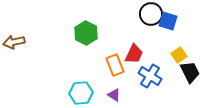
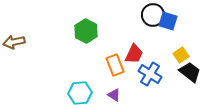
black circle: moved 2 px right, 1 px down
green hexagon: moved 2 px up
yellow square: moved 2 px right
black trapezoid: rotated 25 degrees counterclockwise
blue cross: moved 2 px up
cyan hexagon: moved 1 px left
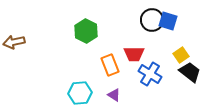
black circle: moved 1 px left, 5 px down
red trapezoid: rotated 65 degrees clockwise
orange rectangle: moved 5 px left
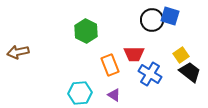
blue square: moved 2 px right, 5 px up
brown arrow: moved 4 px right, 10 px down
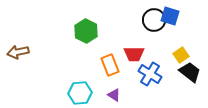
black circle: moved 2 px right
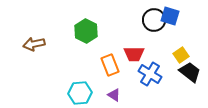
brown arrow: moved 16 px right, 8 px up
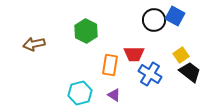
blue square: moved 5 px right; rotated 12 degrees clockwise
orange rectangle: rotated 30 degrees clockwise
cyan hexagon: rotated 10 degrees counterclockwise
